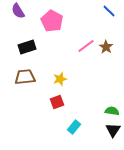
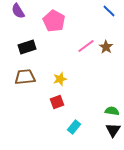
pink pentagon: moved 2 px right
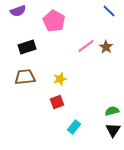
purple semicircle: rotated 77 degrees counterclockwise
green semicircle: rotated 24 degrees counterclockwise
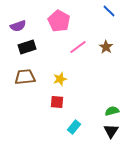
purple semicircle: moved 15 px down
pink pentagon: moved 5 px right
pink line: moved 8 px left, 1 px down
red square: rotated 24 degrees clockwise
black triangle: moved 2 px left, 1 px down
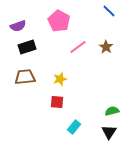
black triangle: moved 2 px left, 1 px down
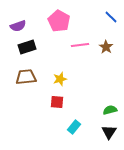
blue line: moved 2 px right, 6 px down
pink line: moved 2 px right, 2 px up; rotated 30 degrees clockwise
brown trapezoid: moved 1 px right
green semicircle: moved 2 px left, 1 px up
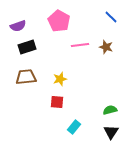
brown star: rotated 16 degrees counterclockwise
black triangle: moved 2 px right
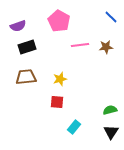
brown star: rotated 24 degrees counterclockwise
